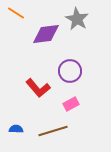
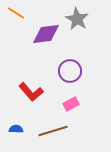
red L-shape: moved 7 px left, 4 px down
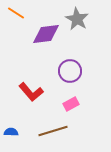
blue semicircle: moved 5 px left, 3 px down
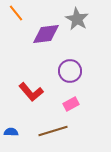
orange line: rotated 18 degrees clockwise
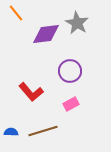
gray star: moved 4 px down
brown line: moved 10 px left
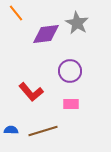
pink rectangle: rotated 28 degrees clockwise
blue semicircle: moved 2 px up
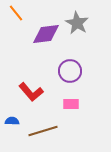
blue semicircle: moved 1 px right, 9 px up
